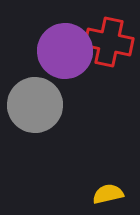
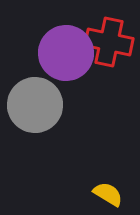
purple circle: moved 1 px right, 2 px down
yellow semicircle: rotated 44 degrees clockwise
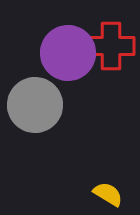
red cross: moved 2 px right, 4 px down; rotated 12 degrees counterclockwise
purple circle: moved 2 px right
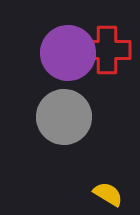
red cross: moved 4 px left, 4 px down
gray circle: moved 29 px right, 12 px down
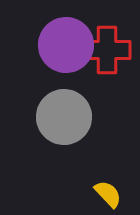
purple circle: moved 2 px left, 8 px up
yellow semicircle: rotated 16 degrees clockwise
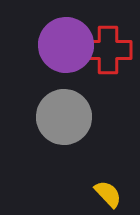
red cross: moved 1 px right
